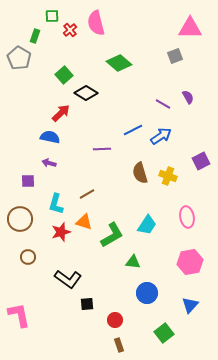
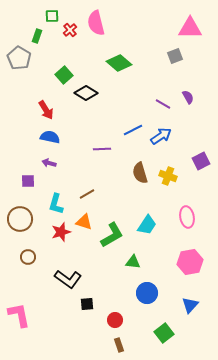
green rectangle at (35, 36): moved 2 px right
red arrow at (61, 113): moved 15 px left, 3 px up; rotated 102 degrees clockwise
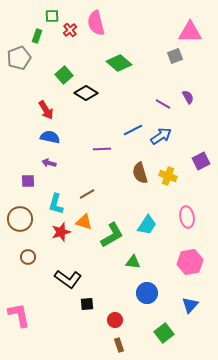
pink triangle at (190, 28): moved 4 px down
gray pentagon at (19, 58): rotated 20 degrees clockwise
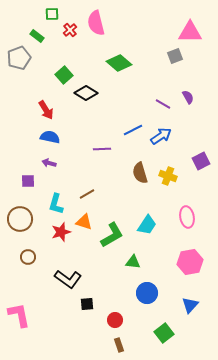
green square at (52, 16): moved 2 px up
green rectangle at (37, 36): rotated 72 degrees counterclockwise
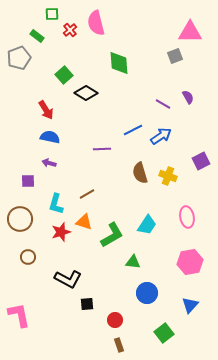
green diamond at (119, 63): rotated 45 degrees clockwise
black L-shape at (68, 279): rotated 8 degrees counterclockwise
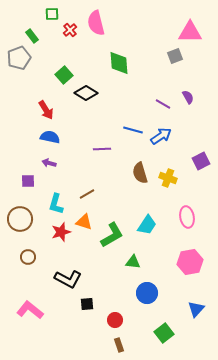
green rectangle at (37, 36): moved 5 px left; rotated 16 degrees clockwise
blue line at (133, 130): rotated 42 degrees clockwise
yellow cross at (168, 176): moved 2 px down
blue triangle at (190, 305): moved 6 px right, 4 px down
pink L-shape at (19, 315): moved 11 px right, 5 px up; rotated 40 degrees counterclockwise
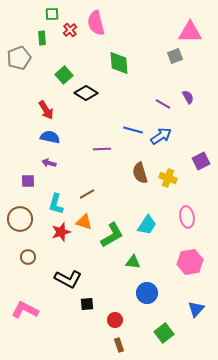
green rectangle at (32, 36): moved 10 px right, 2 px down; rotated 32 degrees clockwise
pink L-shape at (30, 310): moved 5 px left; rotated 12 degrees counterclockwise
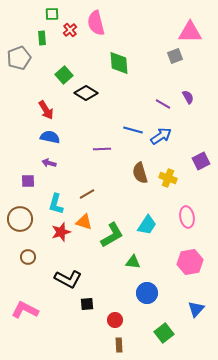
brown rectangle at (119, 345): rotated 16 degrees clockwise
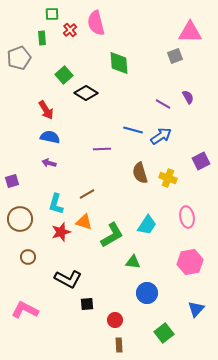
purple square at (28, 181): moved 16 px left; rotated 16 degrees counterclockwise
